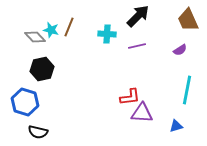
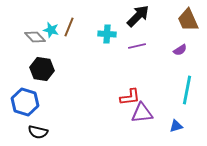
black hexagon: rotated 20 degrees clockwise
purple triangle: rotated 10 degrees counterclockwise
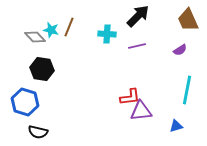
purple triangle: moved 1 px left, 2 px up
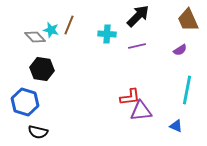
brown line: moved 2 px up
blue triangle: rotated 40 degrees clockwise
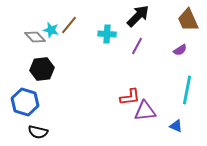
brown line: rotated 18 degrees clockwise
purple line: rotated 48 degrees counterclockwise
black hexagon: rotated 15 degrees counterclockwise
purple triangle: moved 4 px right
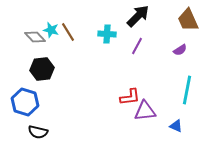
brown line: moved 1 px left, 7 px down; rotated 72 degrees counterclockwise
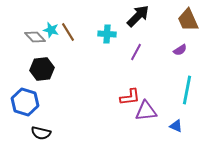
purple line: moved 1 px left, 6 px down
purple triangle: moved 1 px right
black semicircle: moved 3 px right, 1 px down
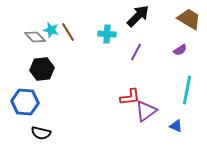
brown trapezoid: moved 1 px right, 1 px up; rotated 145 degrees clockwise
blue hexagon: rotated 12 degrees counterclockwise
purple triangle: rotated 30 degrees counterclockwise
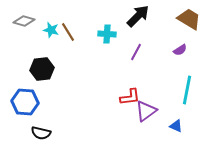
gray diamond: moved 11 px left, 16 px up; rotated 30 degrees counterclockwise
